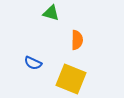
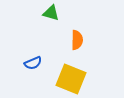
blue semicircle: rotated 48 degrees counterclockwise
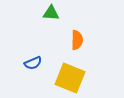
green triangle: rotated 12 degrees counterclockwise
yellow square: moved 1 px left, 1 px up
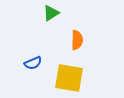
green triangle: rotated 36 degrees counterclockwise
yellow square: moved 1 px left; rotated 12 degrees counterclockwise
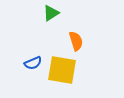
orange semicircle: moved 1 px left, 1 px down; rotated 18 degrees counterclockwise
yellow square: moved 7 px left, 8 px up
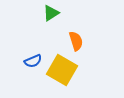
blue semicircle: moved 2 px up
yellow square: rotated 20 degrees clockwise
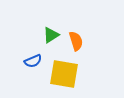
green triangle: moved 22 px down
yellow square: moved 2 px right, 4 px down; rotated 20 degrees counterclockwise
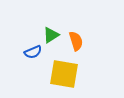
blue semicircle: moved 9 px up
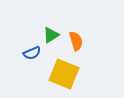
blue semicircle: moved 1 px left, 1 px down
yellow square: rotated 12 degrees clockwise
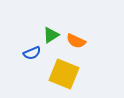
orange semicircle: rotated 132 degrees clockwise
